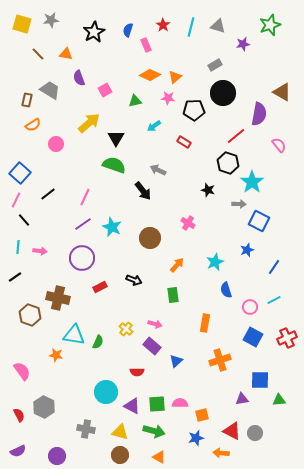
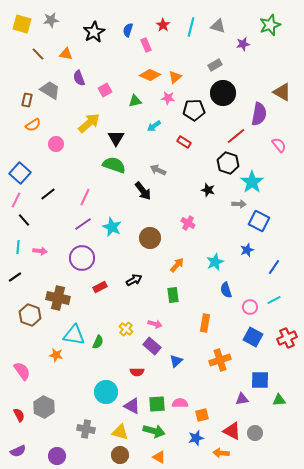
black arrow at (134, 280): rotated 49 degrees counterclockwise
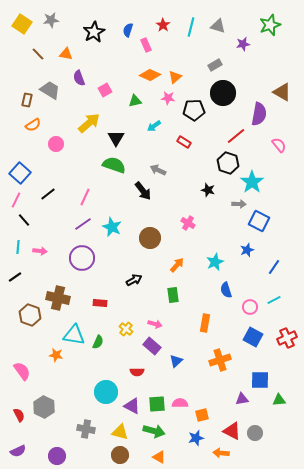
yellow square at (22, 24): rotated 18 degrees clockwise
red rectangle at (100, 287): moved 16 px down; rotated 32 degrees clockwise
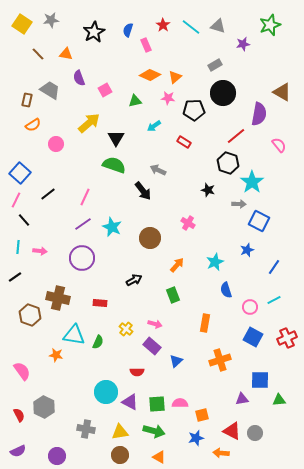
cyan line at (191, 27): rotated 66 degrees counterclockwise
green rectangle at (173, 295): rotated 14 degrees counterclockwise
purple triangle at (132, 406): moved 2 px left, 4 px up
yellow triangle at (120, 432): rotated 24 degrees counterclockwise
